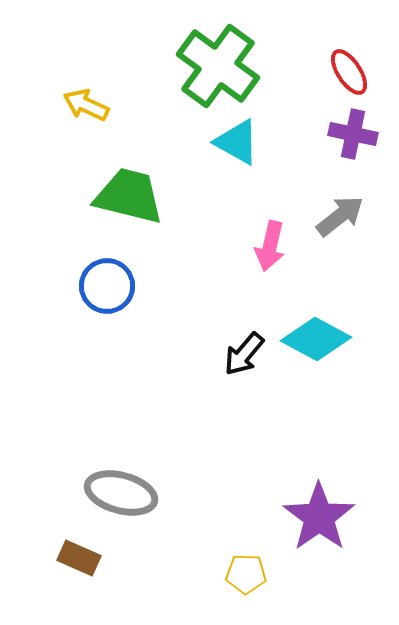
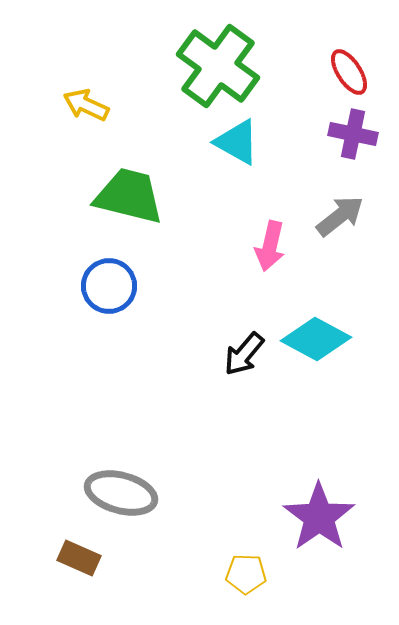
blue circle: moved 2 px right
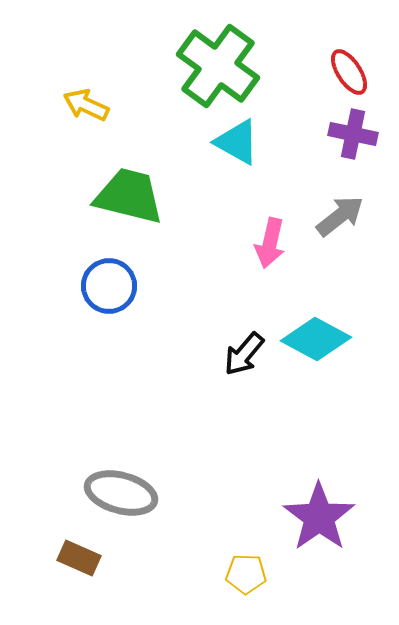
pink arrow: moved 3 px up
